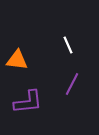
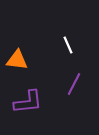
purple line: moved 2 px right
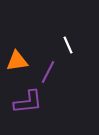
orange triangle: moved 1 px down; rotated 15 degrees counterclockwise
purple line: moved 26 px left, 12 px up
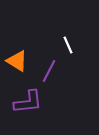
orange triangle: rotated 40 degrees clockwise
purple line: moved 1 px right, 1 px up
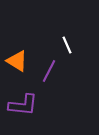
white line: moved 1 px left
purple L-shape: moved 5 px left, 3 px down; rotated 12 degrees clockwise
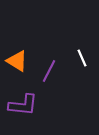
white line: moved 15 px right, 13 px down
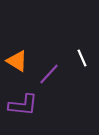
purple line: moved 3 px down; rotated 15 degrees clockwise
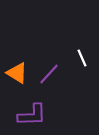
orange triangle: moved 12 px down
purple L-shape: moved 9 px right, 10 px down; rotated 8 degrees counterclockwise
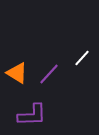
white line: rotated 66 degrees clockwise
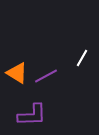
white line: rotated 12 degrees counterclockwise
purple line: moved 3 px left, 2 px down; rotated 20 degrees clockwise
